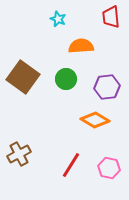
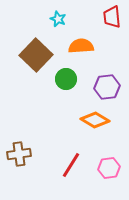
red trapezoid: moved 1 px right
brown square: moved 13 px right, 22 px up; rotated 8 degrees clockwise
brown cross: rotated 20 degrees clockwise
pink hexagon: rotated 20 degrees counterclockwise
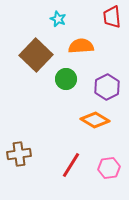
purple hexagon: rotated 20 degrees counterclockwise
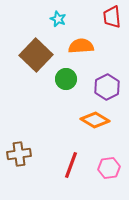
red line: rotated 12 degrees counterclockwise
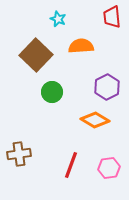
green circle: moved 14 px left, 13 px down
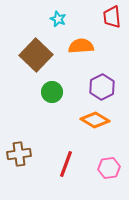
purple hexagon: moved 5 px left
red line: moved 5 px left, 1 px up
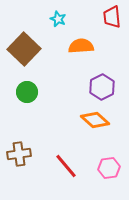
brown square: moved 12 px left, 6 px up
green circle: moved 25 px left
orange diamond: rotated 12 degrees clockwise
red line: moved 2 px down; rotated 60 degrees counterclockwise
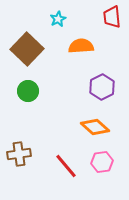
cyan star: rotated 21 degrees clockwise
brown square: moved 3 px right
green circle: moved 1 px right, 1 px up
orange diamond: moved 7 px down
pink hexagon: moved 7 px left, 6 px up
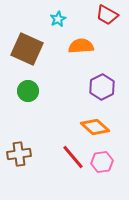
red trapezoid: moved 5 px left, 2 px up; rotated 55 degrees counterclockwise
brown square: rotated 20 degrees counterclockwise
red line: moved 7 px right, 9 px up
